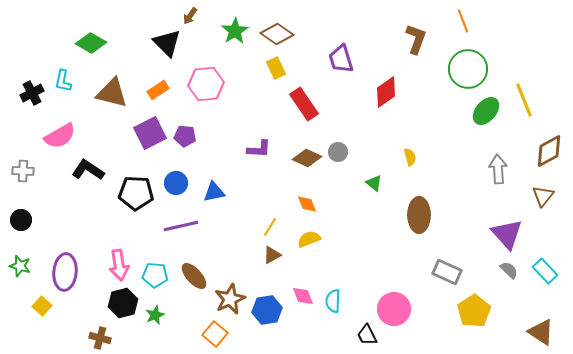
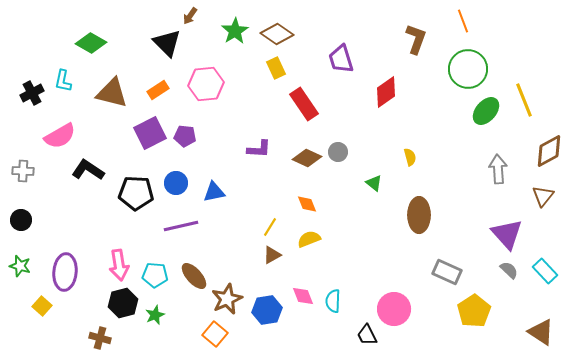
brown star at (230, 299): moved 3 px left
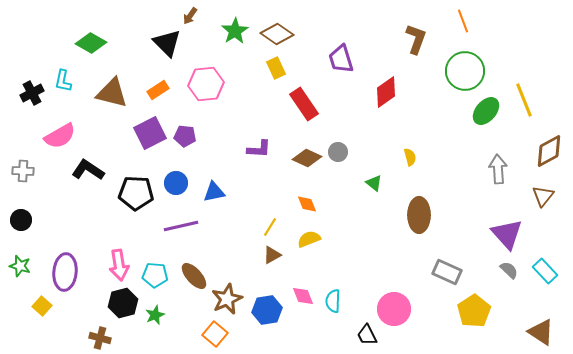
green circle at (468, 69): moved 3 px left, 2 px down
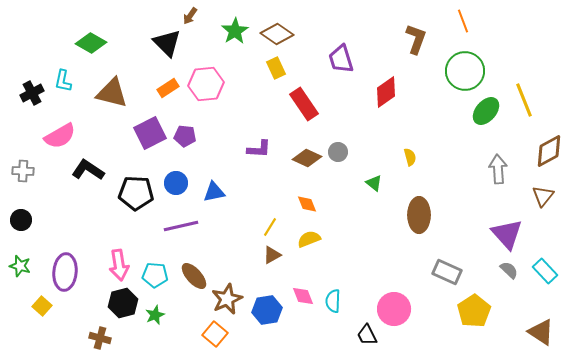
orange rectangle at (158, 90): moved 10 px right, 2 px up
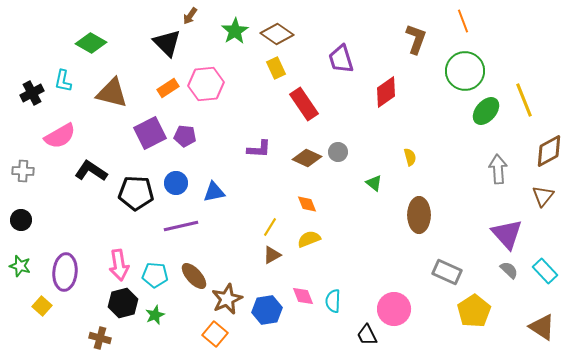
black L-shape at (88, 170): moved 3 px right, 1 px down
brown triangle at (541, 332): moved 1 px right, 5 px up
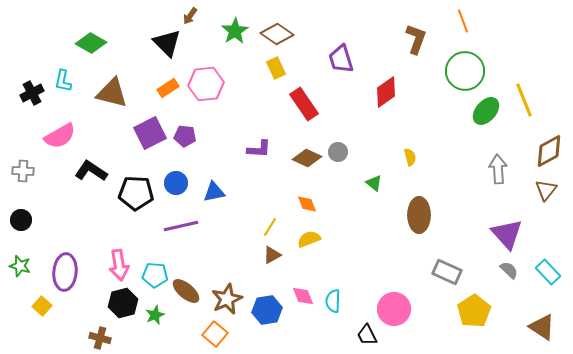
brown triangle at (543, 196): moved 3 px right, 6 px up
cyan rectangle at (545, 271): moved 3 px right, 1 px down
brown ellipse at (194, 276): moved 8 px left, 15 px down; rotated 8 degrees counterclockwise
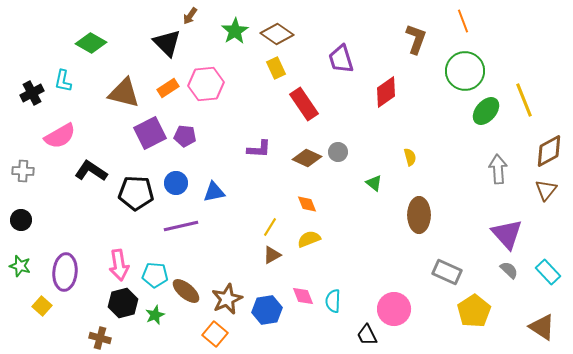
brown triangle at (112, 93): moved 12 px right
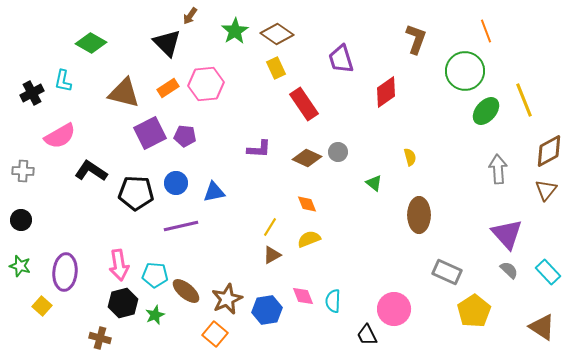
orange line at (463, 21): moved 23 px right, 10 px down
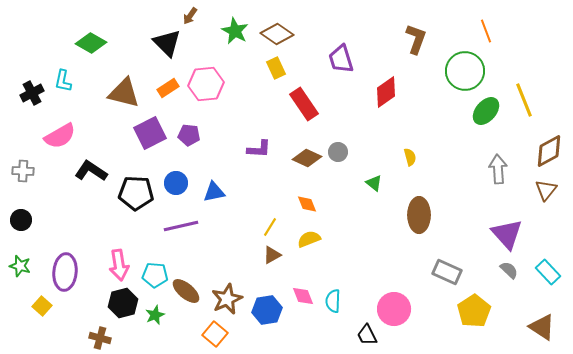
green star at (235, 31): rotated 12 degrees counterclockwise
purple pentagon at (185, 136): moved 4 px right, 1 px up
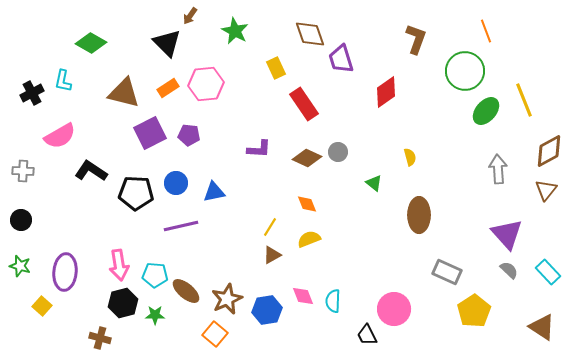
brown diamond at (277, 34): moved 33 px right; rotated 36 degrees clockwise
green star at (155, 315): rotated 24 degrees clockwise
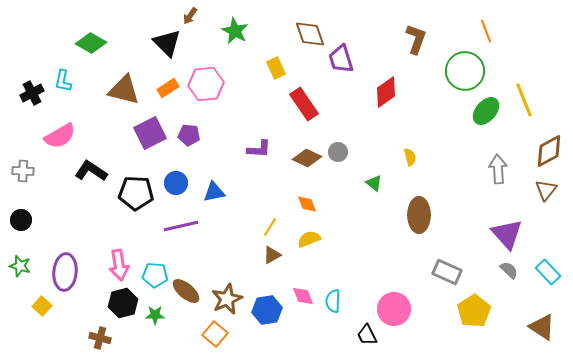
brown triangle at (124, 93): moved 3 px up
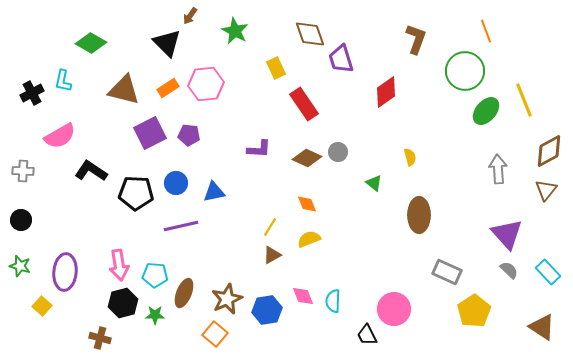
brown ellipse at (186, 291): moved 2 px left, 2 px down; rotated 72 degrees clockwise
